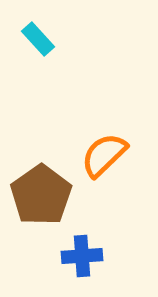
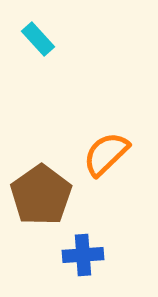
orange semicircle: moved 2 px right, 1 px up
blue cross: moved 1 px right, 1 px up
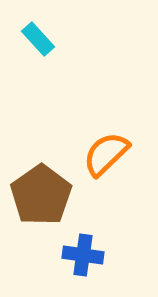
blue cross: rotated 12 degrees clockwise
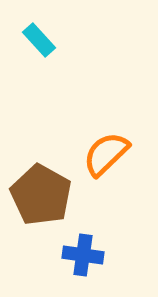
cyan rectangle: moved 1 px right, 1 px down
brown pentagon: rotated 8 degrees counterclockwise
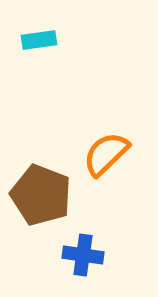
cyan rectangle: rotated 56 degrees counterclockwise
brown pentagon: rotated 8 degrees counterclockwise
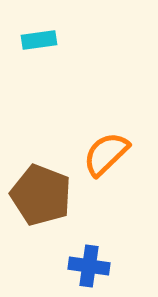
blue cross: moved 6 px right, 11 px down
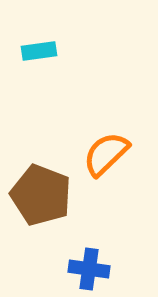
cyan rectangle: moved 11 px down
blue cross: moved 3 px down
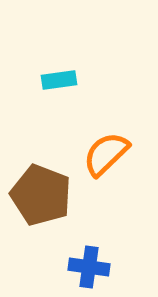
cyan rectangle: moved 20 px right, 29 px down
blue cross: moved 2 px up
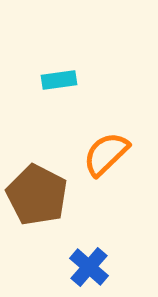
brown pentagon: moved 4 px left; rotated 6 degrees clockwise
blue cross: rotated 33 degrees clockwise
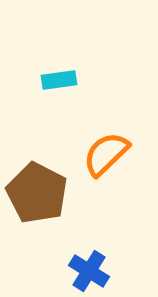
brown pentagon: moved 2 px up
blue cross: moved 4 px down; rotated 9 degrees counterclockwise
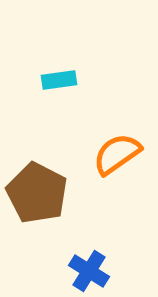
orange semicircle: moved 11 px right; rotated 9 degrees clockwise
